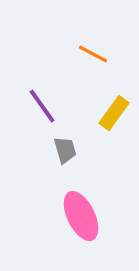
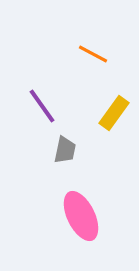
gray trapezoid: rotated 28 degrees clockwise
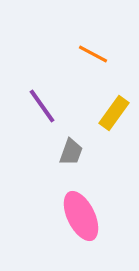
gray trapezoid: moved 6 px right, 2 px down; rotated 8 degrees clockwise
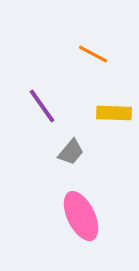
yellow rectangle: rotated 56 degrees clockwise
gray trapezoid: rotated 20 degrees clockwise
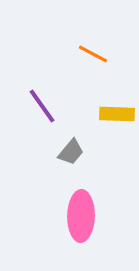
yellow rectangle: moved 3 px right, 1 px down
pink ellipse: rotated 27 degrees clockwise
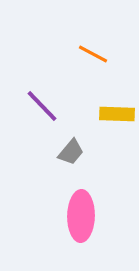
purple line: rotated 9 degrees counterclockwise
